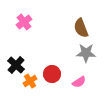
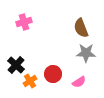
pink cross: rotated 21 degrees clockwise
red circle: moved 1 px right
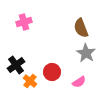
gray star: rotated 30 degrees clockwise
black cross: rotated 12 degrees clockwise
red circle: moved 1 px left, 2 px up
orange cross: rotated 16 degrees counterclockwise
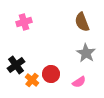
brown semicircle: moved 1 px right, 6 px up
red circle: moved 1 px left, 2 px down
orange cross: moved 2 px right, 1 px up
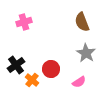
red circle: moved 5 px up
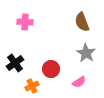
pink cross: moved 1 px right; rotated 21 degrees clockwise
black cross: moved 1 px left, 2 px up
orange cross: moved 6 px down; rotated 24 degrees clockwise
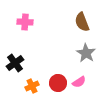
red circle: moved 7 px right, 14 px down
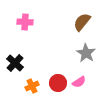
brown semicircle: rotated 60 degrees clockwise
black cross: rotated 12 degrees counterclockwise
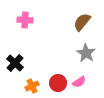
pink cross: moved 2 px up
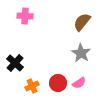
pink cross: moved 4 px up
gray star: moved 5 px left
pink semicircle: moved 1 px down
